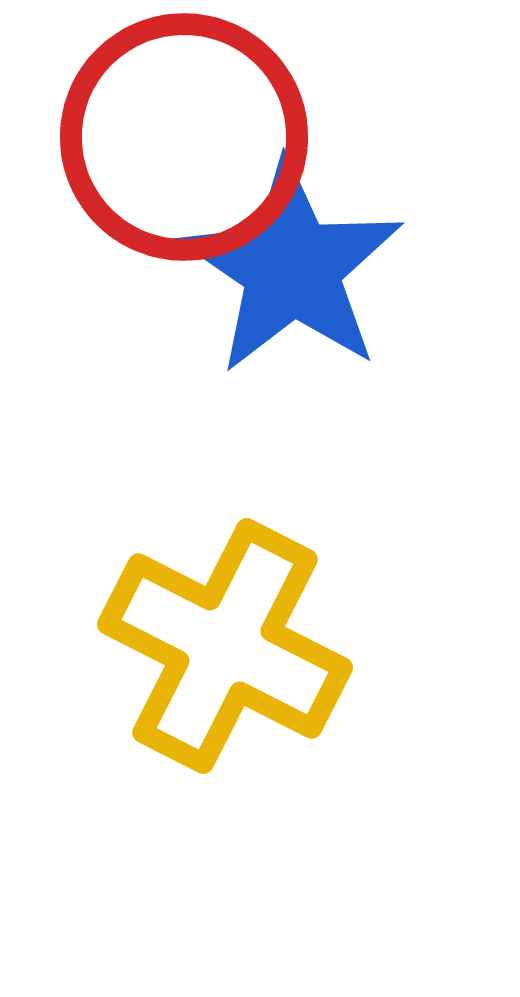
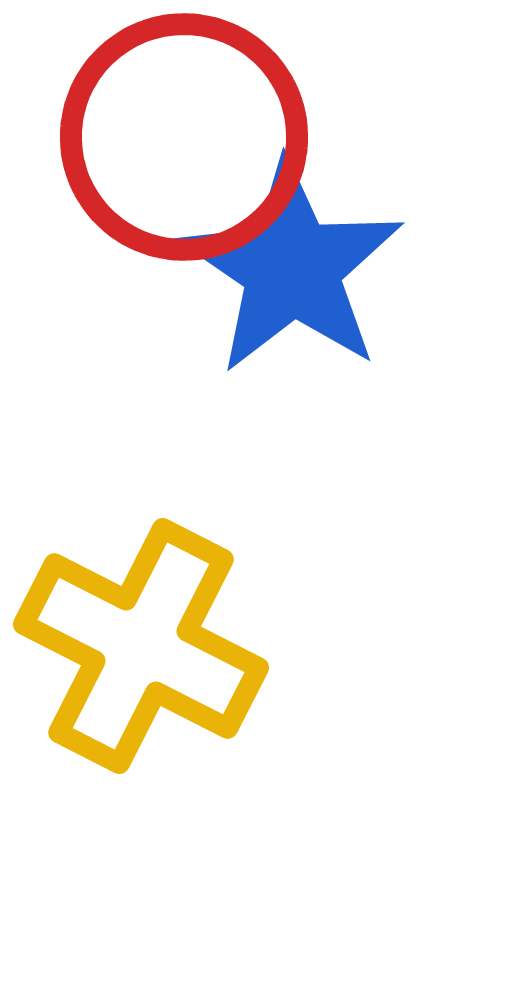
yellow cross: moved 84 px left
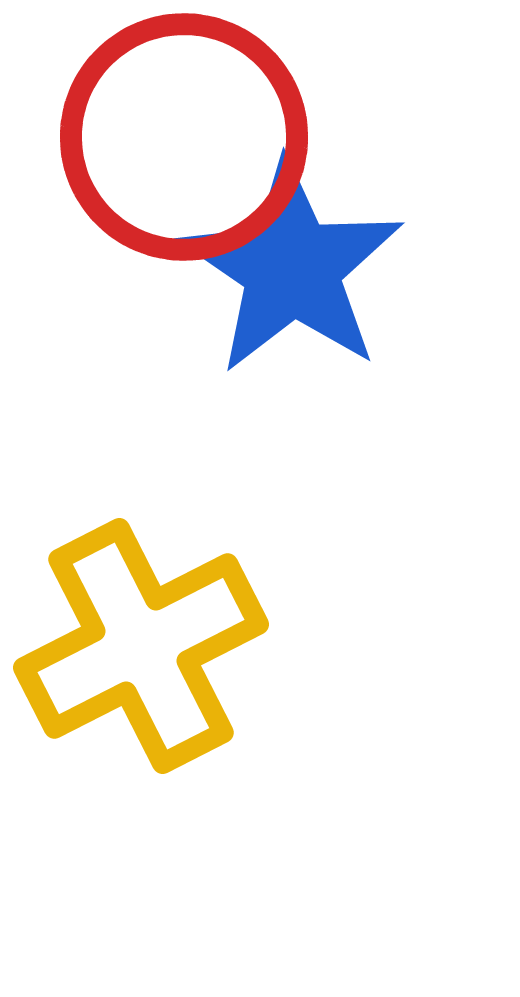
yellow cross: rotated 36 degrees clockwise
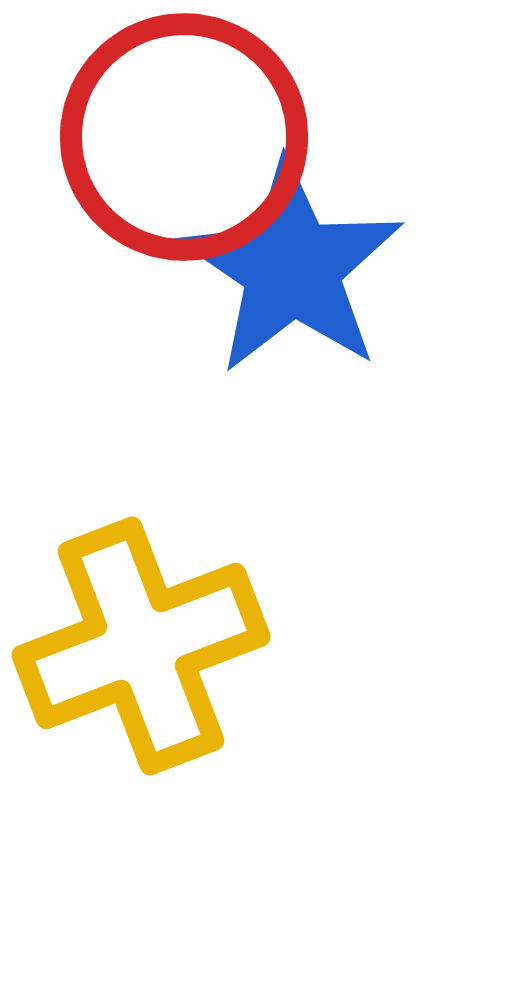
yellow cross: rotated 6 degrees clockwise
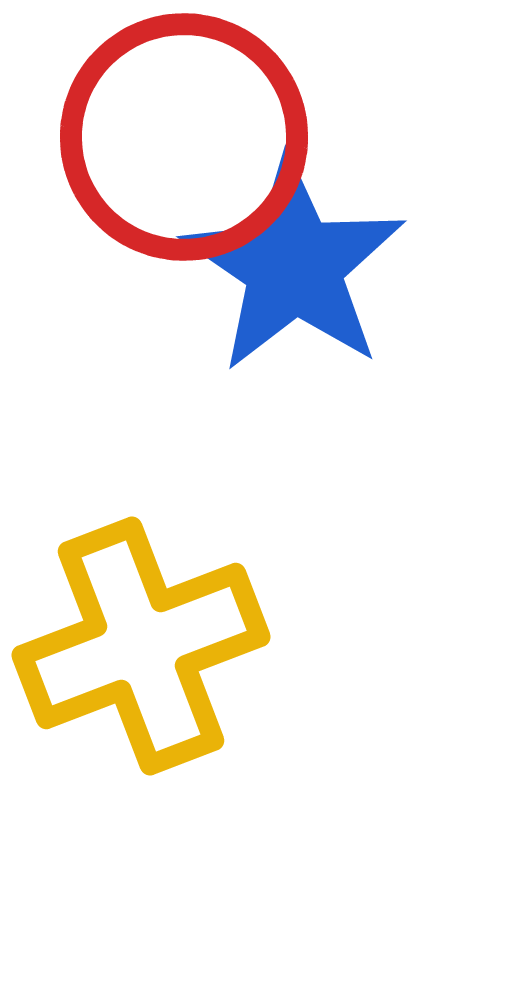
blue star: moved 2 px right, 2 px up
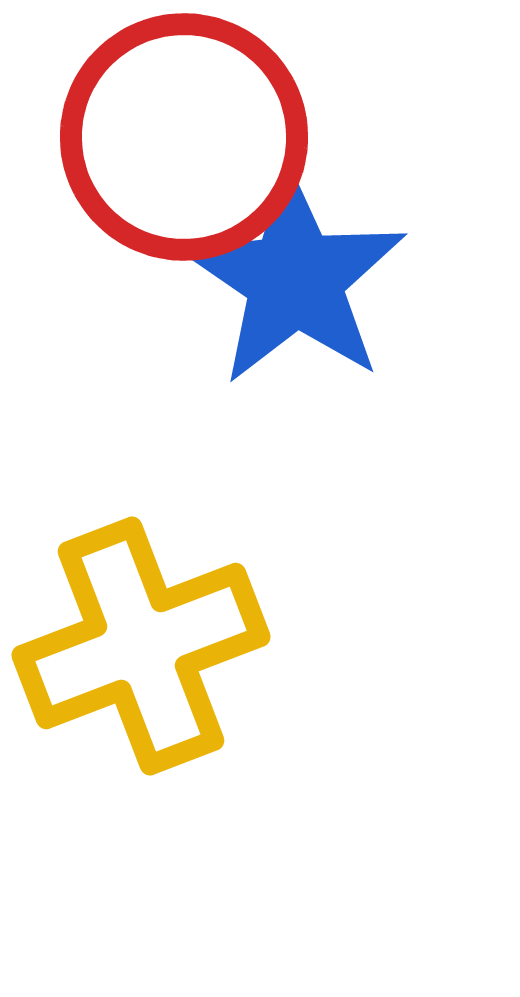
blue star: moved 1 px right, 13 px down
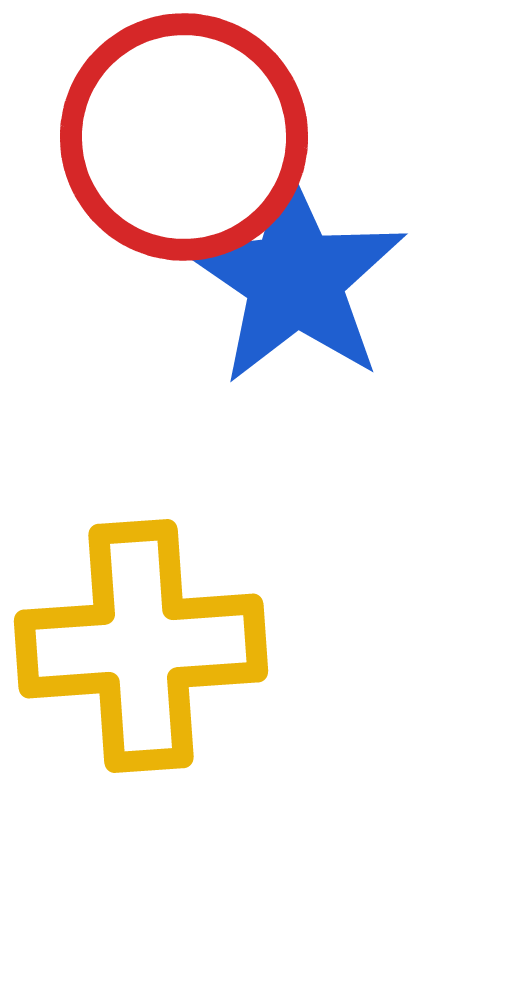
yellow cross: rotated 17 degrees clockwise
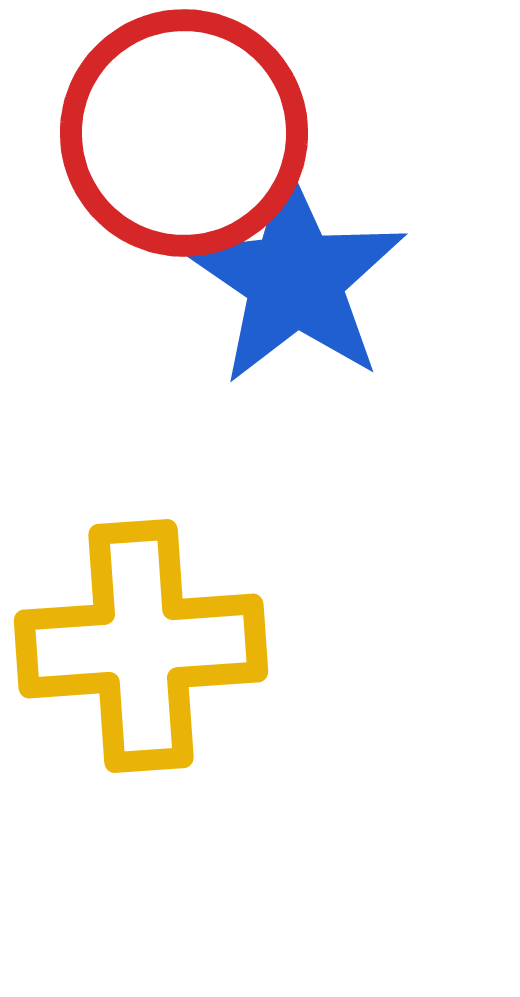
red circle: moved 4 px up
